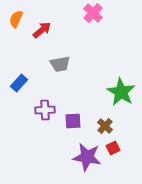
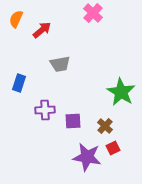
blue rectangle: rotated 24 degrees counterclockwise
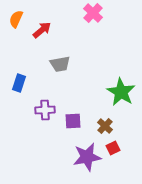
purple star: rotated 20 degrees counterclockwise
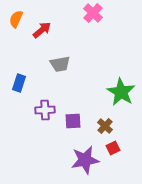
purple star: moved 2 px left, 3 px down
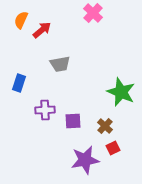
orange semicircle: moved 5 px right, 1 px down
green star: rotated 8 degrees counterclockwise
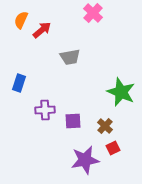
gray trapezoid: moved 10 px right, 7 px up
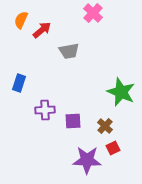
gray trapezoid: moved 1 px left, 6 px up
purple star: moved 2 px right; rotated 12 degrees clockwise
